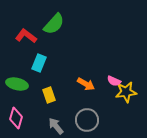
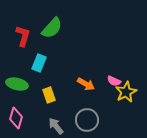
green semicircle: moved 2 px left, 4 px down
red L-shape: moved 3 px left; rotated 70 degrees clockwise
yellow star: rotated 20 degrees counterclockwise
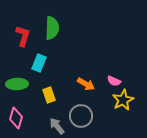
green semicircle: rotated 40 degrees counterclockwise
green ellipse: rotated 15 degrees counterclockwise
yellow star: moved 3 px left, 8 px down
gray circle: moved 6 px left, 4 px up
gray arrow: moved 1 px right
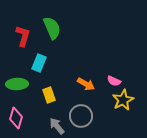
green semicircle: rotated 25 degrees counterclockwise
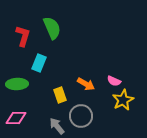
yellow rectangle: moved 11 px right
pink diamond: rotated 75 degrees clockwise
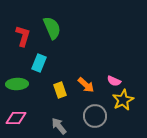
orange arrow: moved 1 px down; rotated 12 degrees clockwise
yellow rectangle: moved 5 px up
gray circle: moved 14 px right
gray arrow: moved 2 px right
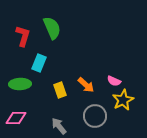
green ellipse: moved 3 px right
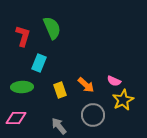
green ellipse: moved 2 px right, 3 px down
gray circle: moved 2 px left, 1 px up
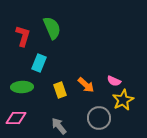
gray circle: moved 6 px right, 3 px down
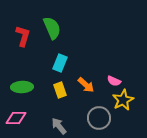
cyan rectangle: moved 21 px right
